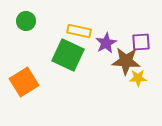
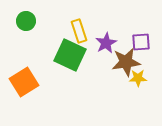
yellow rectangle: rotated 60 degrees clockwise
green square: moved 2 px right
brown star: moved 1 px down; rotated 12 degrees counterclockwise
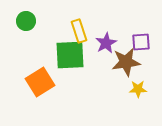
green square: rotated 28 degrees counterclockwise
yellow star: moved 11 px down
orange square: moved 16 px right
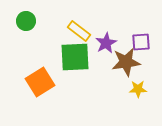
yellow rectangle: rotated 35 degrees counterclockwise
green square: moved 5 px right, 2 px down
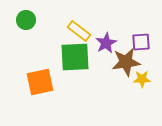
green circle: moved 1 px up
orange square: rotated 20 degrees clockwise
yellow star: moved 4 px right, 10 px up
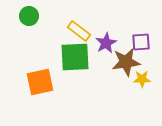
green circle: moved 3 px right, 4 px up
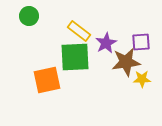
orange square: moved 7 px right, 2 px up
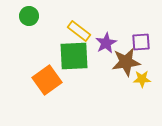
green square: moved 1 px left, 1 px up
orange square: rotated 24 degrees counterclockwise
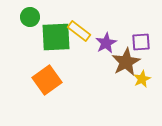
green circle: moved 1 px right, 1 px down
green square: moved 18 px left, 19 px up
brown star: rotated 20 degrees counterclockwise
yellow star: rotated 24 degrees counterclockwise
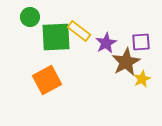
orange square: rotated 8 degrees clockwise
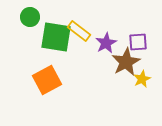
green square: rotated 12 degrees clockwise
purple square: moved 3 px left
